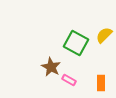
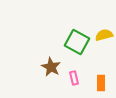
yellow semicircle: rotated 30 degrees clockwise
green square: moved 1 px right, 1 px up
pink rectangle: moved 5 px right, 2 px up; rotated 48 degrees clockwise
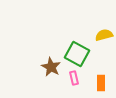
green square: moved 12 px down
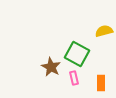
yellow semicircle: moved 4 px up
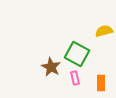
pink rectangle: moved 1 px right
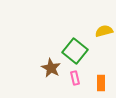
green square: moved 2 px left, 3 px up; rotated 10 degrees clockwise
brown star: moved 1 px down
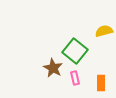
brown star: moved 2 px right
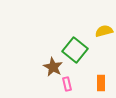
green square: moved 1 px up
brown star: moved 1 px up
pink rectangle: moved 8 px left, 6 px down
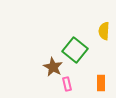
yellow semicircle: rotated 72 degrees counterclockwise
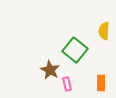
brown star: moved 3 px left, 3 px down
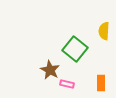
green square: moved 1 px up
pink rectangle: rotated 64 degrees counterclockwise
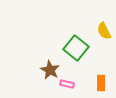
yellow semicircle: rotated 30 degrees counterclockwise
green square: moved 1 px right, 1 px up
